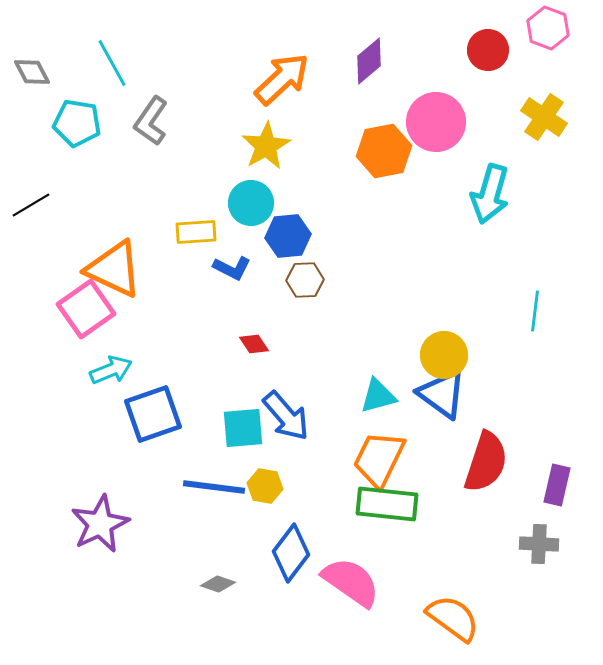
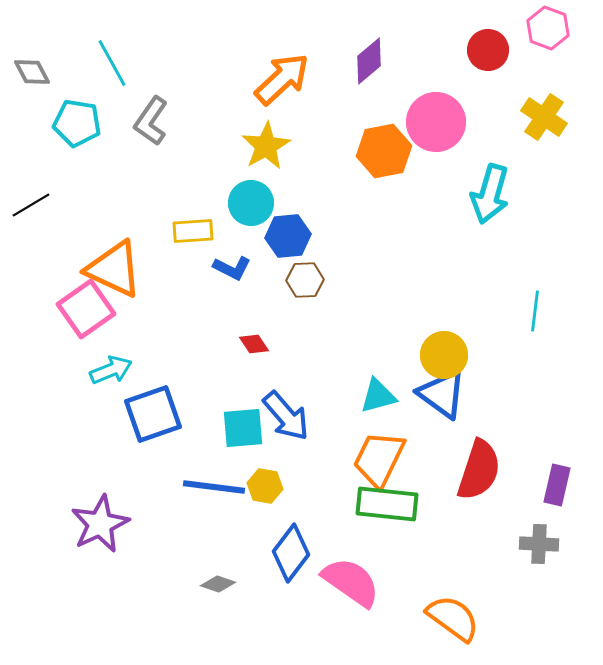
yellow rectangle at (196, 232): moved 3 px left, 1 px up
red semicircle at (486, 462): moved 7 px left, 8 px down
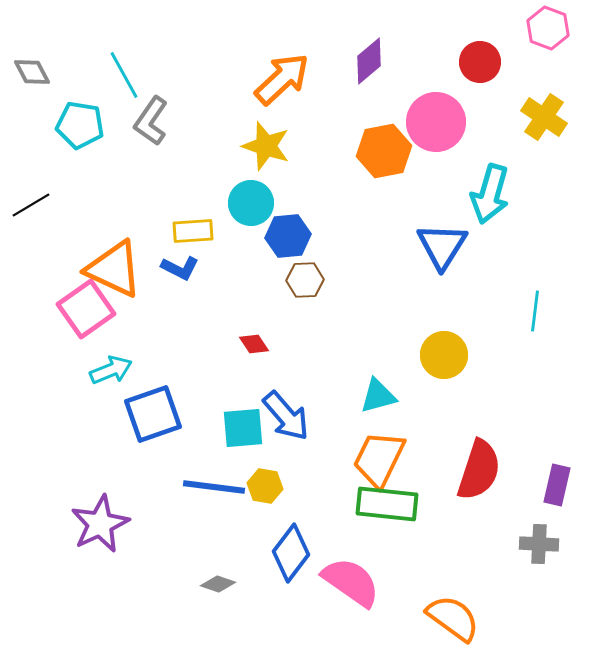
red circle at (488, 50): moved 8 px left, 12 px down
cyan line at (112, 63): moved 12 px right, 12 px down
cyan pentagon at (77, 123): moved 3 px right, 2 px down
yellow star at (266, 146): rotated 24 degrees counterclockwise
blue L-shape at (232, 268): moved 52 px left
blue triangle at (442, 394): moved 148 px up; rotated 26 degrees clockwise
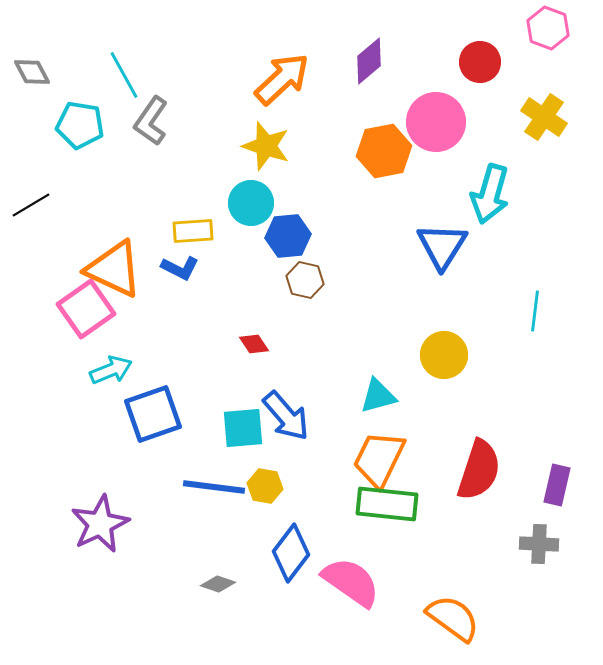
brown hexagon at (305, 280): rotated 15 degrees clockwise
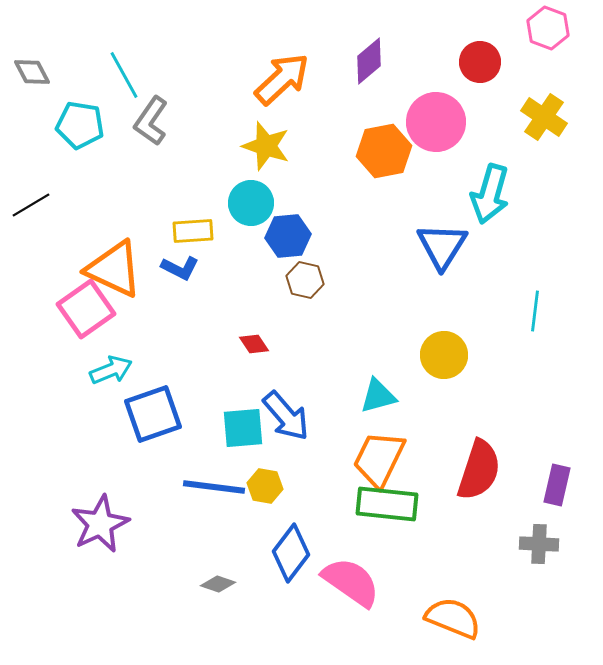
orange semicircle at (453, 618): rotated 14 degrees counterclockwise
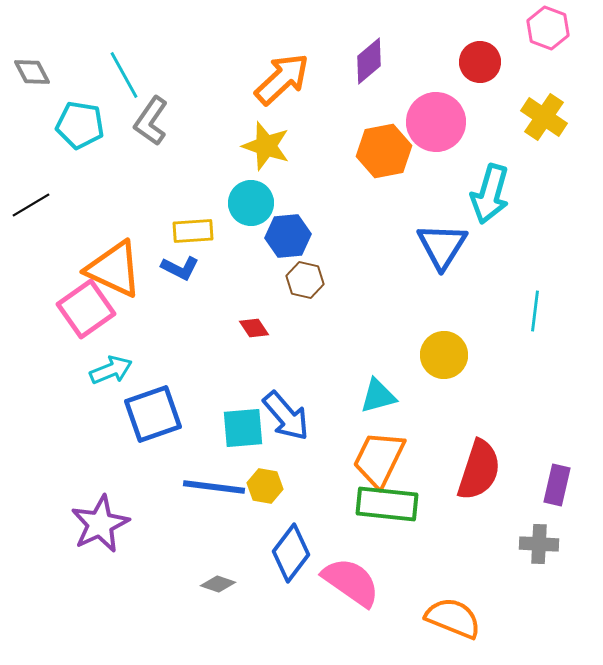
red diamond at (254, 344): moved 16 px up
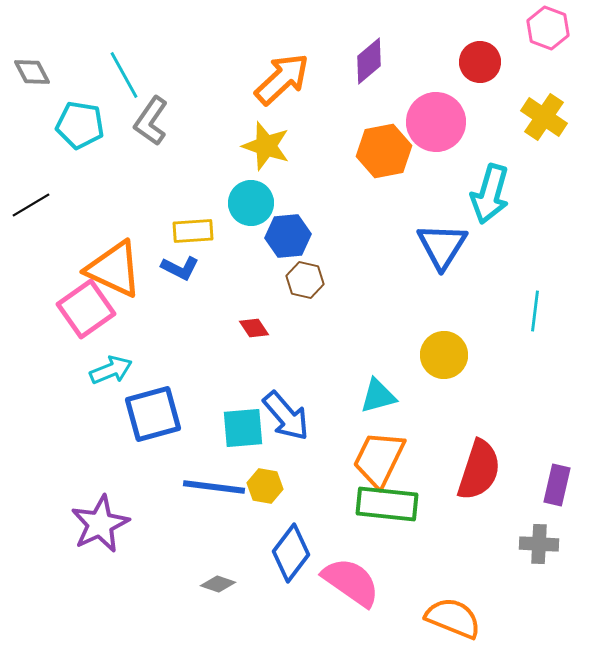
blue square at (153, 414): rotated 4 degrees clockwise
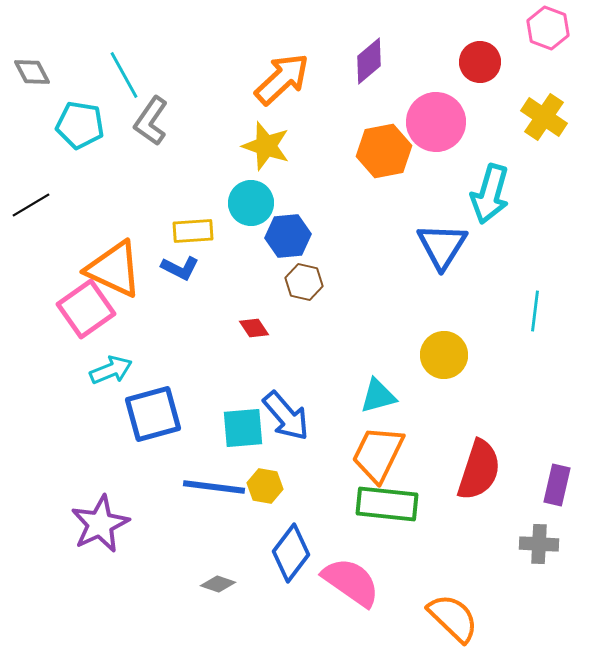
brown hexagon at (305, 280): moved 1 px left, 2 px down
orange trapezoid at (379, 459): moved 1 px left, 5 px up
orange semicircle at (453, 618): rotated 22 degrees clockwise
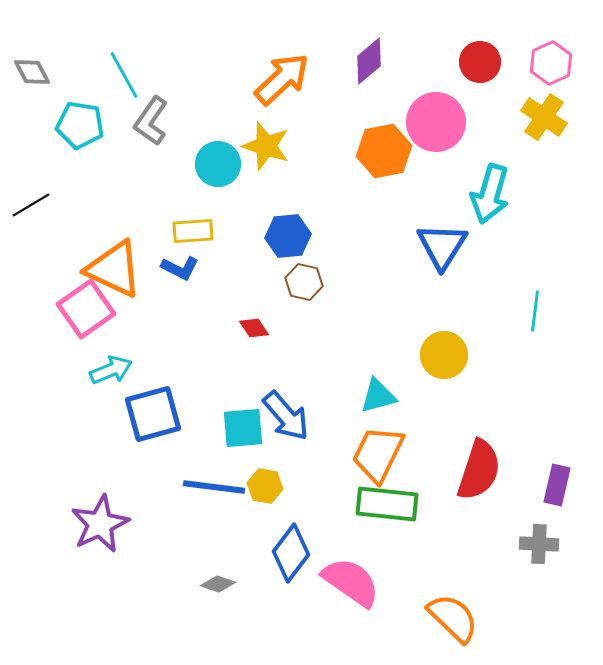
pink hexagon at (548, 28): moved 3 px right, 35 px down; rotated 15 degrees clockwise
cyan circle at (251, 203): moved 33 px left, 39 px up
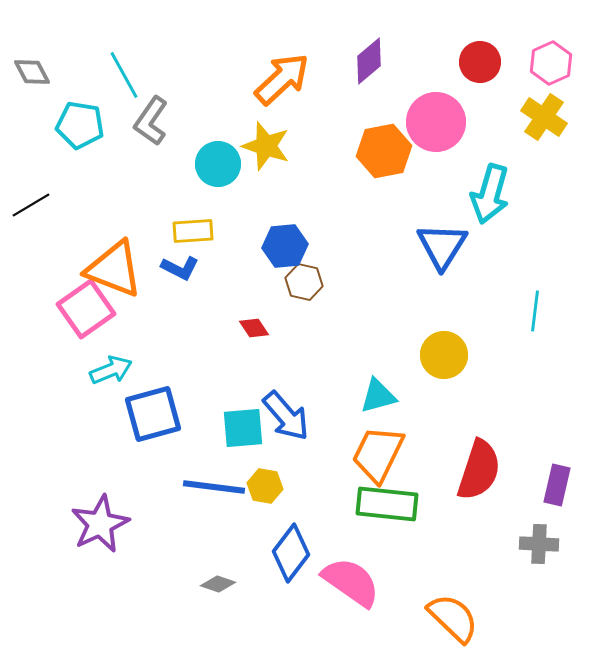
blue hexagon at (288, 236): moved 3 px left, 10 px down
orange triangle at (114, 269): rotated 4 degrees counterclockwise
